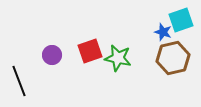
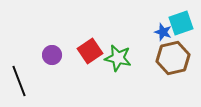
cyan square: moved 3 px down
red square: rotated 15 degrees counterclockwise
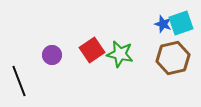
blue star: moved 8 px up
red square: moved 2 px right, 1 px up
green star: moved 2 px right, 4 px up
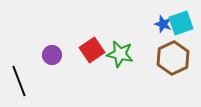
brown hexagon: rotated 12 degrees counterclockwise
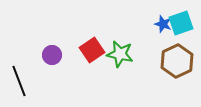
brown hexagon: moved 4 px right, 3 px down
